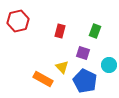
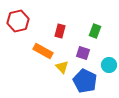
orange rectangle: moved 28 px up
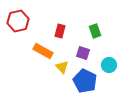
green rectangle: rotated 40 degrees counterclockwise
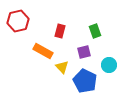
purple square: moved 1 px right, 1 px up; rotated 32 degrees counterclockwise
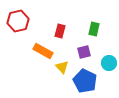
green rectangle: moved 1 px left, 2 px up; rotated 32 degrees clockwise
cyan circle: moved 2 px up
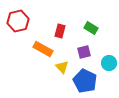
green rectangle: moved 3 px left, 1 px up; rotated 72 degrees counterclockwise
orange rectangle: moved 2 px up
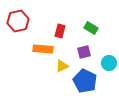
orange rectangle: rotated 24 degrees counterclockwise
yellow triangle: moved 1 px up; rotated 48 degrees clockwise
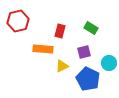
blue pentagon: moved 3 px right, 2 px up
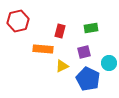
green rectangle: rotated 40 degrees counterclockwise
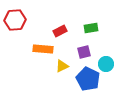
red hexagon: moved 3 px left, 1 px up; rotated 10 degrees clockwise
red rectangle: rotated 48 degrees clockwise
cyan circle: moved 3 px left, 1 px down
